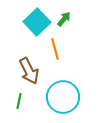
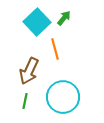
green arrow: moved 1 px up
brown arrow: rotated 52 degrees clockwise
green line: moved 6 px right
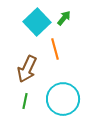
brown arrow: moved 2 px left, 2 px up
cyan circle: moved 2 px down
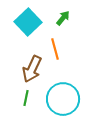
green arrow: moved 1 px left
cyan square: moved 9 px left
brown arrow: moved 5 px right
green line: moved 1 px right, 3 px up
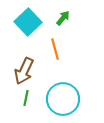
brown arrow: moved 8 px left, 2 px down
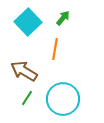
orange line: rotated 25 degrees clockwise
brown arrow: rotated 96 degrees clockwise
green line: moved 1 px right; rotated 21 degrees clockwise
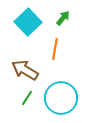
brown arrow: moved 1 px right, 1 px up
cyan circle: moved 2 px left, 1 px up
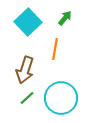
green arrow: moved 2 px right
brown arrow: rotated 104 degrees counterclockwise
green line: rotated 14 degrees clockwise
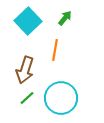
cyan square: moved 1 px up
orange line: moved 1 px down
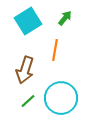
cyan square: rotated 12 degrees clockwise
green line: moved 1 px right, 3 px down
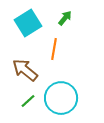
cyan square: moved 2 px down
orange line: moved 1 px left, 1 px up
brown arrow: rotated 112 degrees clockwise
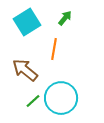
cyan square: moved 1 px left, 1 px up
green line: moved 5 px right
